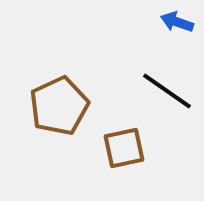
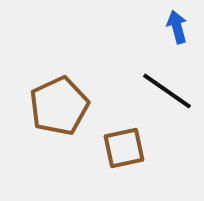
blue arrow: moved 5 px down; rotated 56 degrees clockwise
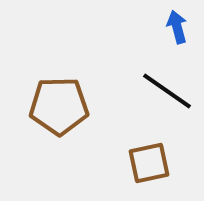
brown pentagon: rotated 24 degrees clockwise
brown square: moved 25 px right, 15 px down
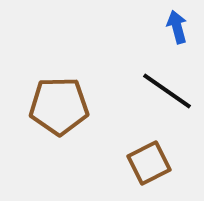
brown square: rotated 15 degrees counterclockwise
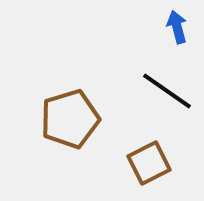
brown pentagon: moved 11 px right, 13 px down; rotated 16 degrees counterclockwise
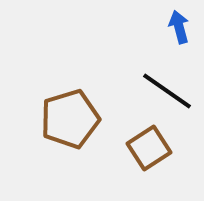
blue arrow: moved 2 px right
brown square: moved 15 px up; rotated 6 degrees counterclockwise
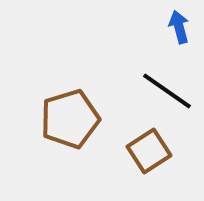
brown square: moved 3 px down
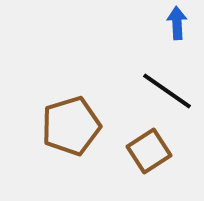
blue arrow: moved 2 px left, 4 px up; rotated 12 degrees clockwise
brown pentagon: moved 1 px right, 7 px down
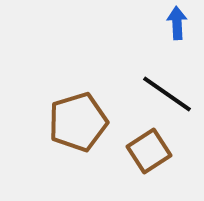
black line: moved 3 px down
brown pentagon: moved 7 px right, 4 px up
